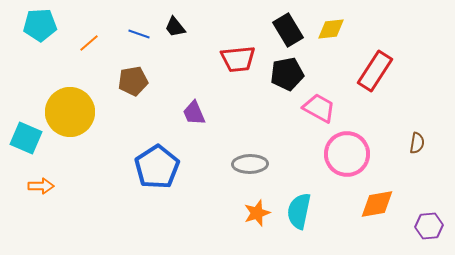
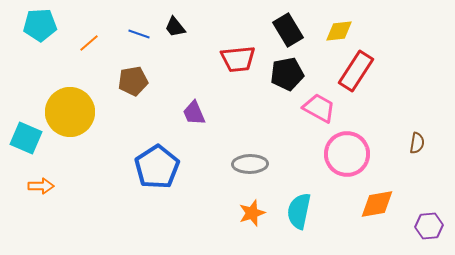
yellow diamond: moved 8 px right, 2 px down
red rectangle: moved 19 px left
orange star: moved 5 px left
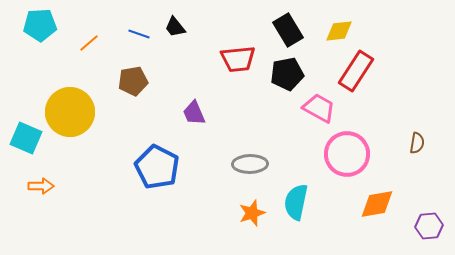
blue pentagon: rotated 12 degrees counterclockwise
cyan semicircle: moved 3 px left, 9 px up
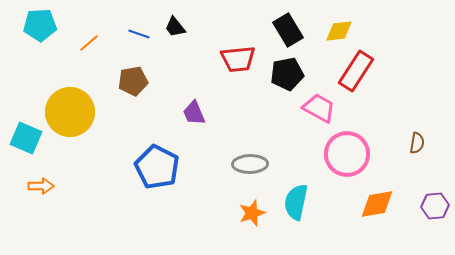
purple hexagon: moved 6 px right, 20 px up
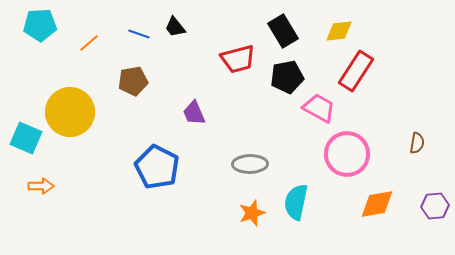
black rectangle: moved 5 px left, 1 px down
red trapezoid: rotated 9 degrees counterclockwise
black pentagon: moved 3 px down
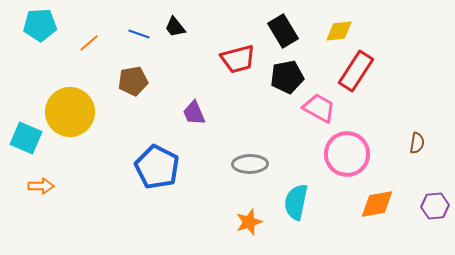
orange star: moved 3 px left, 9 px down
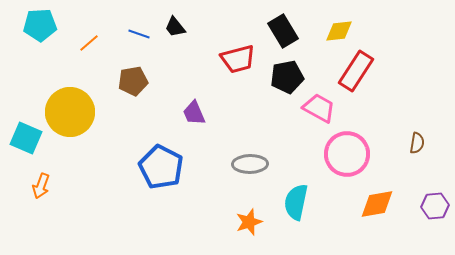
blue pentagon: moved 4 px right
orange arrow: rotated 110 degrees clockwise
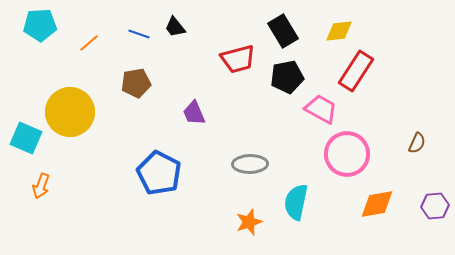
brown pentagon: moved 3 px right, 2 px down
pink trapezoid: moved 2 px right, 1 px down
brown semicircle: rotated 15 degrees clockwise
blue pentagon: moved 2 px left, 6 px down
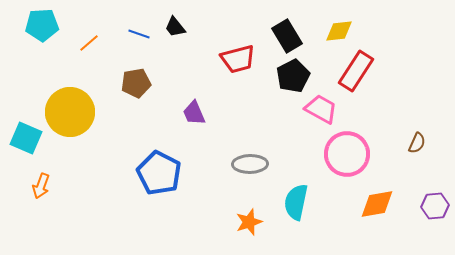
cyan pentagon: moved 2 px right
black rectangle: moved 4 px right, 5 px down
black pentagon: moved 6 px right, 1 px up; rotated 16 degrees counterclockwise
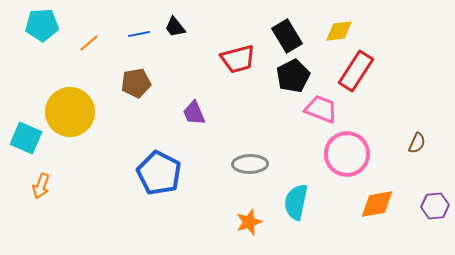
blue line: rotated 30 degrees counterclockwise
pink trapezoid: rotated 8 degrees counterclockwise
